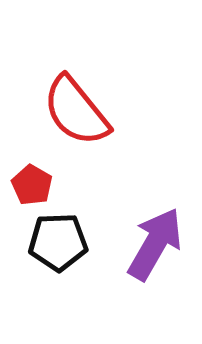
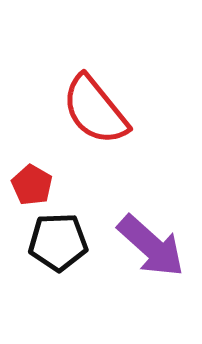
red semicircle: moved 19 px right, 1 px up
purple arrow: moved 4 px left, 2 px down; rotated 102 degrees clockwise
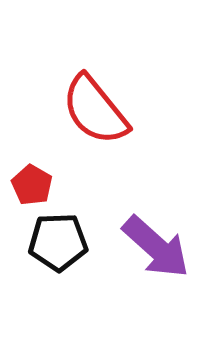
purple arrow: moved 5 px right, 1 px down
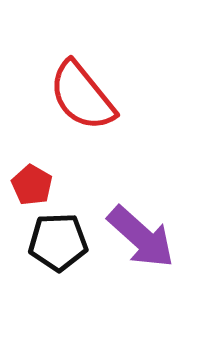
red semicircle: moved 13 px left, 14 px up
purple arrow: moved 15 px left, 10 px up
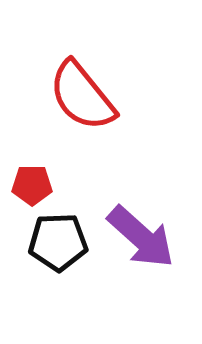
red pentagon: rotated 30 degrees counterclockwise
